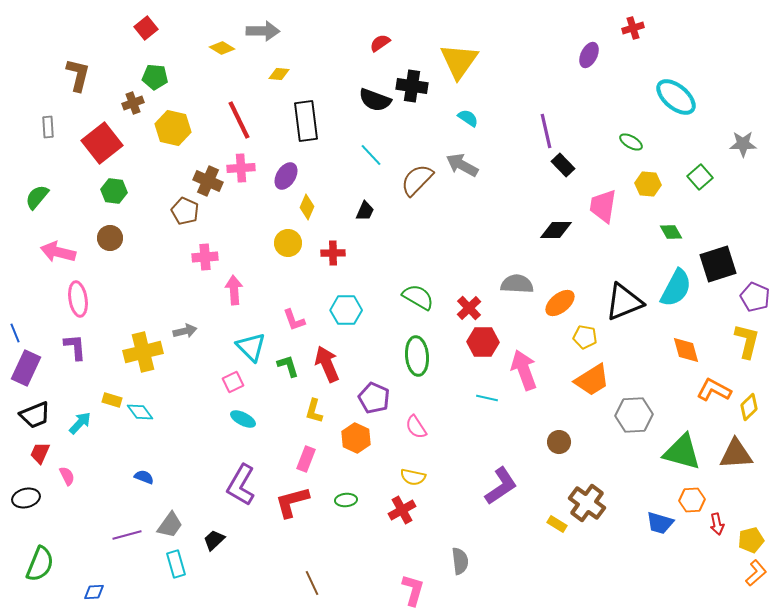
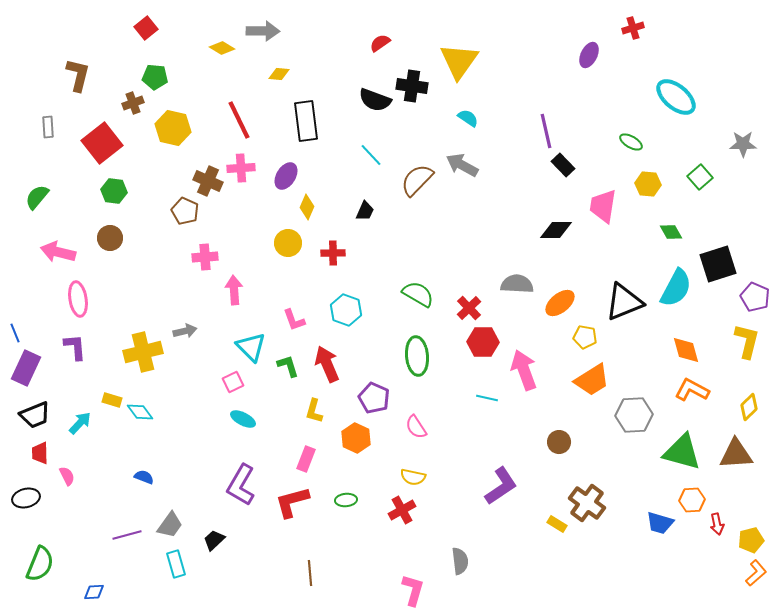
green semicircle at (418, 297): moved 3 px up
cyan hexagon at (346, 310): rotated 20 degrees clockwise
orange L-shape at (714, 390): moved 22 px left
red trapezoid at (40, 453): rotated 25 degrees counterclockwise
brown line at (312, 583): moved 2 px left, 10 px up; rotated 20 degrees clockwise
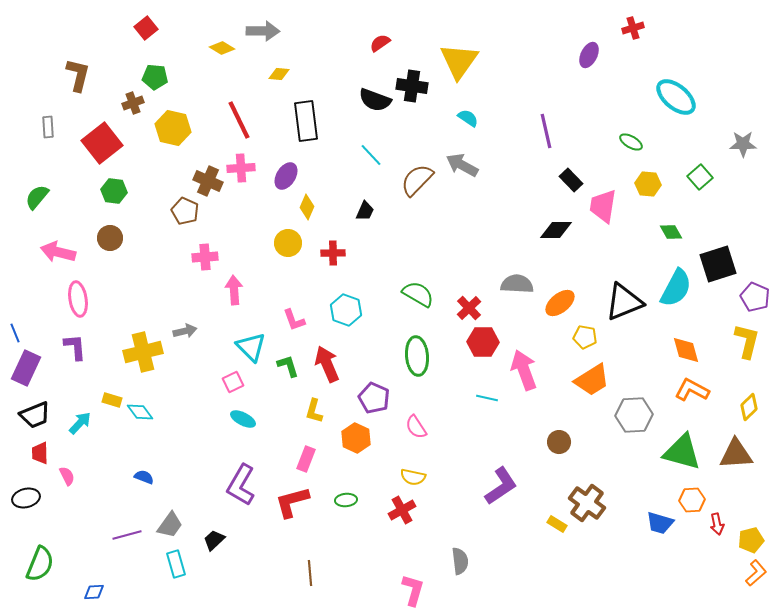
black rectangle at (563, 165): moved 8 px right, 15 px down
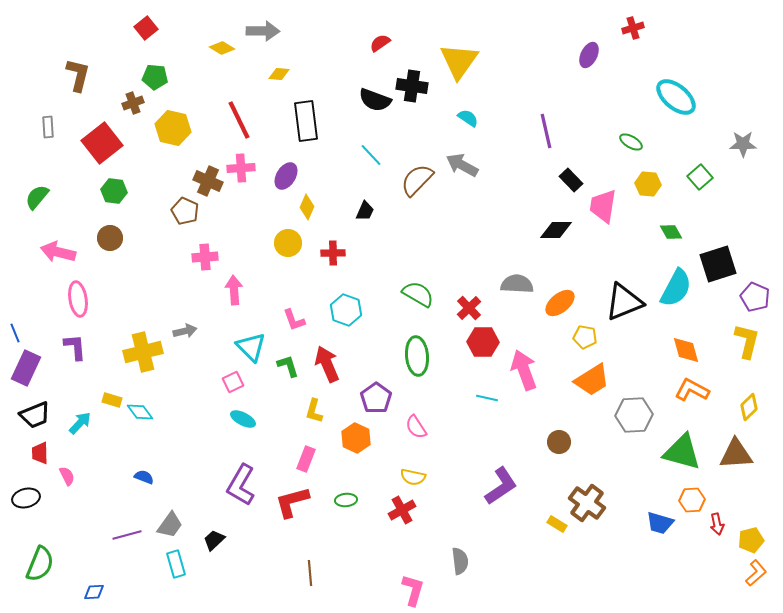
purple pentagon at (374, 398): moved 2 px right; rotated 12 degrees clockwise
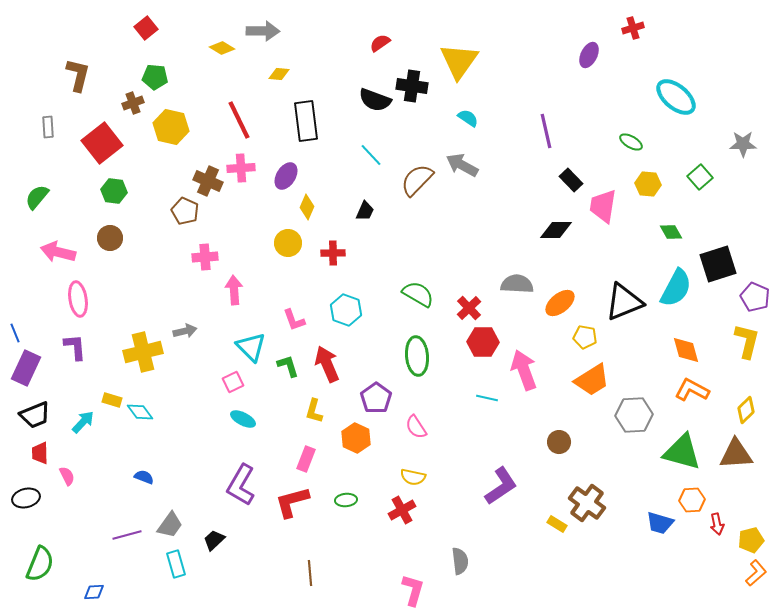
yellow hexagon at (173, 128): moved 2 px left, 1 px up
yellow diamond at (749, 407): moved 3 px left, 3 px down
cyan arrow at (80, 423): moved 3 px right, 1 px up
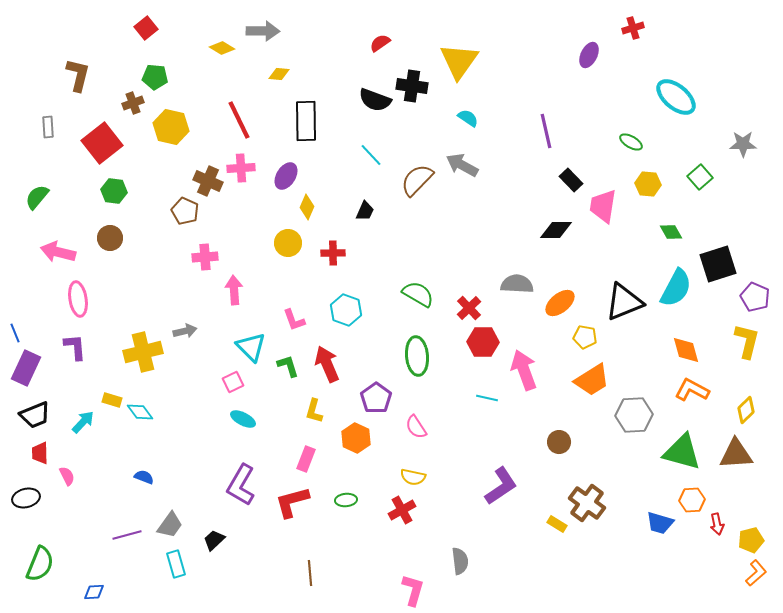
black rectangle at (306, 121): rotated 6 degrees clockwise
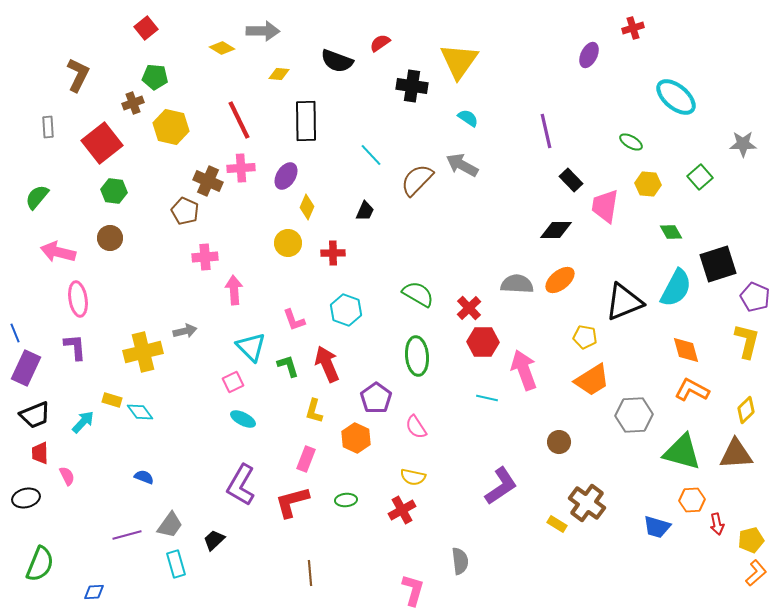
brown L-shape at (78, 75): rotated 12 degrees clockwise
black semicircle at (375, 100): moved 38 px left, 39 px up
pink trapezoid at (603, 206): moved 2 px right
orange ellipse at (560, 303): moved 23 px up
blue trapezoid at (660, 523): moved 3 px left, 4 px down
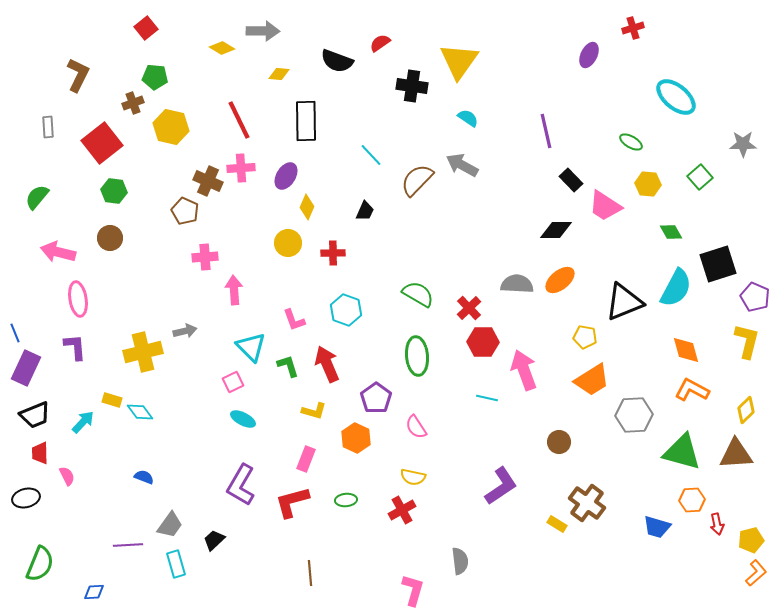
pink trapezoid at (605, 206): rotated 66 degrees counterclockwise
yellow L-shape at (314, 411): rotated 90 degrees counterclockwise
purple line at (127, 535): moved 1 px right, 10 px down; rotated 12 degrees clockwise
